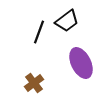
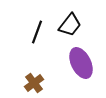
black trapezoid: moved 3 px right, 4 px down; rotated 15 degrees counterclockwise
black line: moved 2 px left
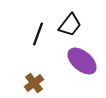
black line: moved 1 px right, 2 px down
purple ellipse: moved 1 px right, 2 px up; rotated 24 degrees counterclockwise
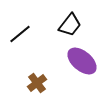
black line: moved 18 px left; rotated 30 degrees clockwise
brown cross: moved 3 px right
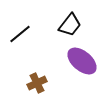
brown cross: rotated 12 degrees clockwise
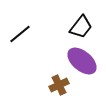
black trapezoid: moved 11 px right, 2 px down
brown cross: moved 22 px right, 2 px down
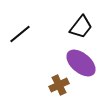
purple ellipse: moved 1 px left, 2 px down
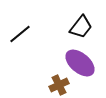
purple ellipse: moved 1 px left
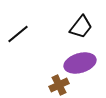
black line: moved 2 px left
purple ellipse: rotated 56 degrees counterclockwise
